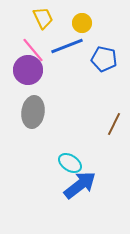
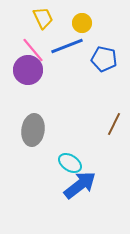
gray ellipse: moved 18 px down
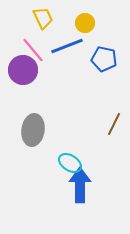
yellow circle: moved 3 px right
purple circle: moved 5 px left
blue arrow: rotated 52 degrees counterclockwise
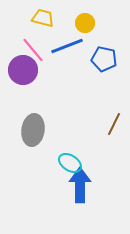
yellow trapezoid: rotated 50 degrees counterclockwise
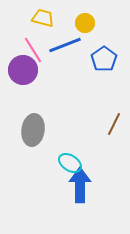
blue line: moved 2 px left, 1 px up
pink line: rotated 8 degrees clockwise
blue pentagon: rotated 25 degrees clockwise
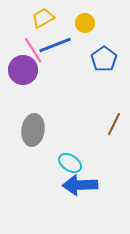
yellow trapezoid: rotated 45 degrees counterclockwise
blue line: moved 10 px left
blue arrow: rotated 92 degrees counterclockwise
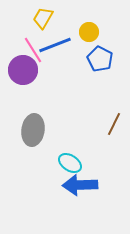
yellow trapezoid: rotated 30 degrees counterclockwise
yellow circle: moved 4 px right, 9 px down
blue pentagon: moved 4 px left; rotated 10 degrees counterclockwise
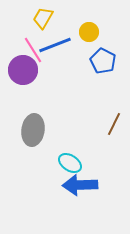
blue pentagon: moved 3 px right, 2 px down
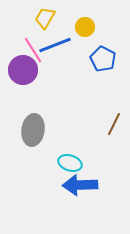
yellow trapezoid: moved 2 px right
yellow circle: moved 4 px left, 5 px up
blue pentagon: moved 2 px up
cyan ellipse: rotated 15 degrees counterclockwise
